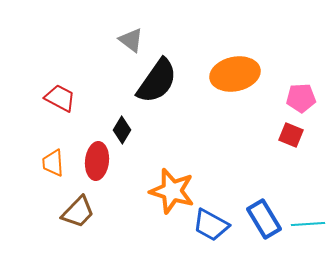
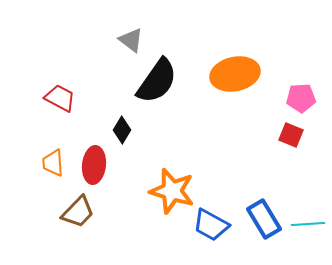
red ellipse: moved 3 px left, 4 px down
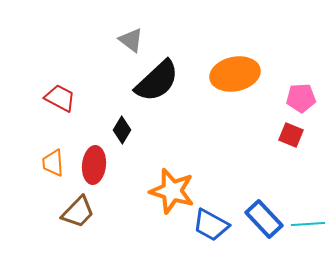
black semicircle: rotated 12 degrees clockwise
blue rectangle: rotated 12 degrees counterclockwise
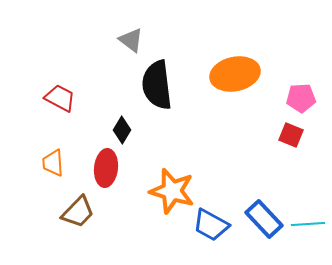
black semicircle: moved 4 px down; rotated 126 degrees clockwise
red ellipse: moved 12 px right, 3 px down
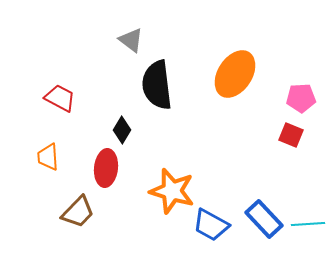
orange ellipse: rotated 45 degrees counterclockwise
orange trapezoid: moved 5 px left, 6 px up
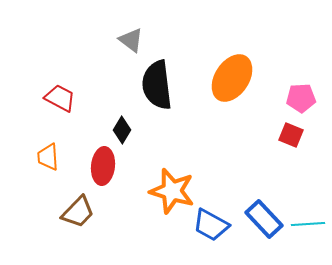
orange ellipse: moved 3 px left, 4 px down
red ellipse: moved 3 px left, 2 px up
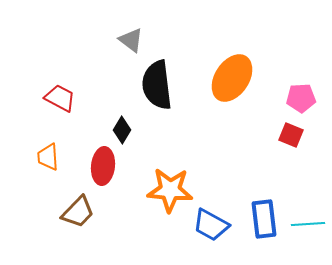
orange star: moved 2 px left, 1 px up; rotated 12 degrees counterclockwise
blue rectangle: rotated 36 degrees clockwise
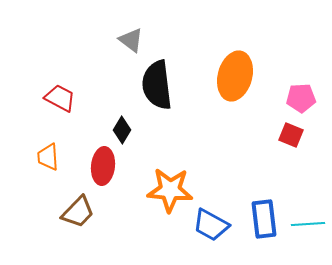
orange ellipse: moved 3 px right, 2 px up; rotated 18 degrees counterclockwise
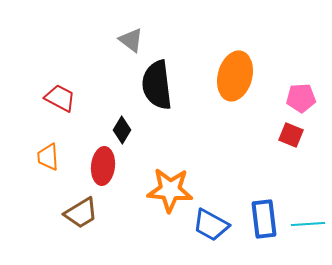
brown trapezoid: moved 3 px right, 1 px down; rotated 15 degrees clockwise
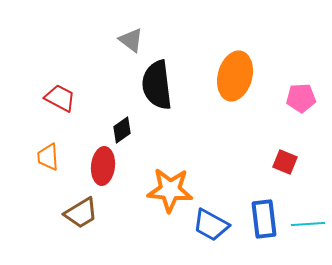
black diamond: rotated 24 degrees clockwise
red square: moved 6 px left, 27 px down
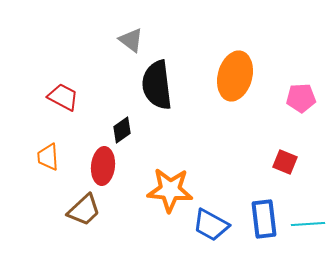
red trapezoid: moved 3 px right, 1 px up
brown trapezoid: moved 3 px right, 3 px up; rotated 12 degrees counterclockwise
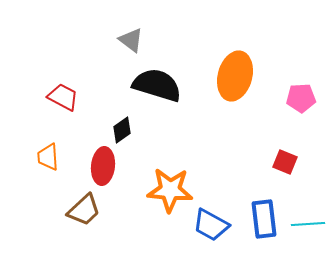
black semicircle: rotated 114 degrees clockwise
